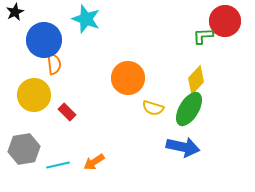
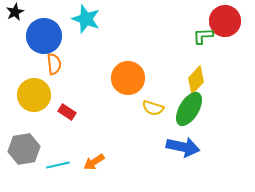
blue circle: moved 4 px up
red rectangle: rotated 12 degrees counterclockwise
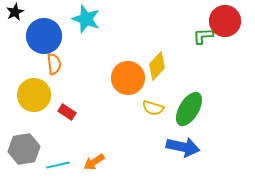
yellow diamond: moved 39 px left, 14 px up
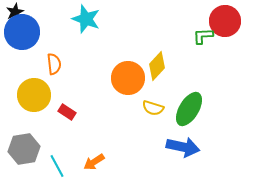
blue circle: moved 22 px left, 4 px up
cyan line: moved 1 px left, 1 px down; rotated 75 degrees clockwise
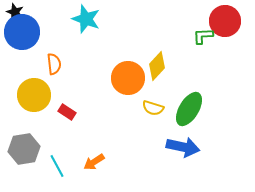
black star: rotated 24 degrees counterclockwise
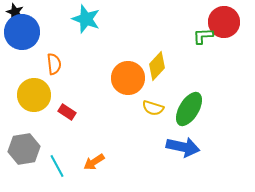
red circle: moved 1 px left, 1 px down
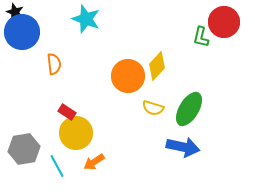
green L-shape: moved 2 px left, 1 px down; rotated 75 degrees counterclockwise
orange circle: moved 2 px up
yellow circle: moved 42 px right, 38 px down
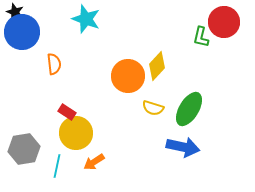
cyan line: rotated 40 degrees clockwise
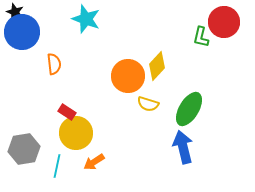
yellow semicircle: moved 5 px left, 4 px up
blue arrow: rotated 116 degrees counterclockwise
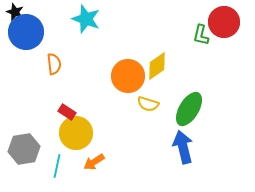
blue circle: moved 4 px right
green L-shape: moved 2 px up
yellow diamond: rotated 12 degrees clockwise
